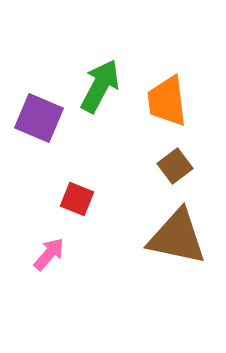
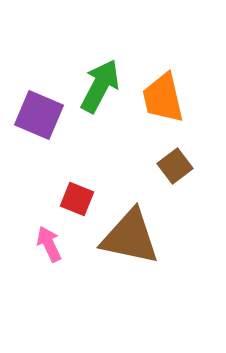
orange trapezoid: moved 4 px left, 3 px up; rotated 6 degrees counterclockwise
purple square: moved 3 px up
brown triangle: moved 47 px left
pink arrow: moved 10 px up; rotated 66 degrees counterclockwise
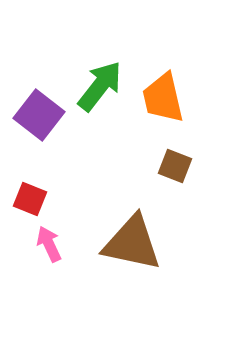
green arrow: rotated 10 degrees clockwise
purple square: rotated 15 degrees clockwise
brown square: rotated 32 degrees counterclockwise
red square: moved 47 px left
brown triangle: moved 2 px right, 6 px down
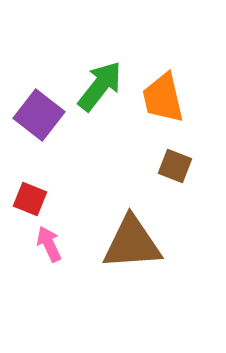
brown triangle: rotated 16 degrees counterclockwise
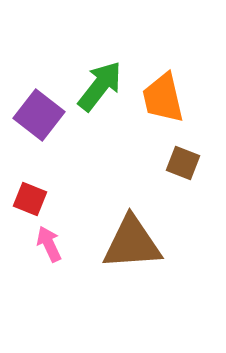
brown square: moved 8 px right, 3 px up
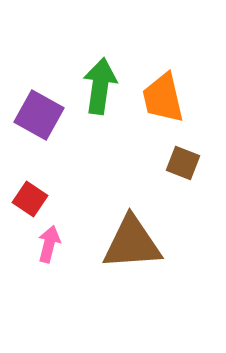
green arrow: rotated 30 degrees counterclockwise
purple square: rotated 9 degrees counterclockwise
red square: rotated 12 degrees clockwise
pink arrow: rotated 39 degrees clockwise
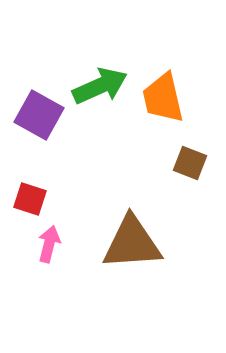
green arrow: rotated 58 degrees clockwise
brown square: moved 7 px right
red square: rotated 16 degrees counterclockwise
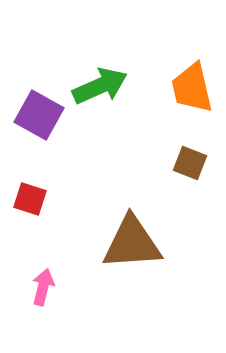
orange trapezoid: moved 29 px right, 10 px up
pink arrow: moved 6 px left, 43 px down
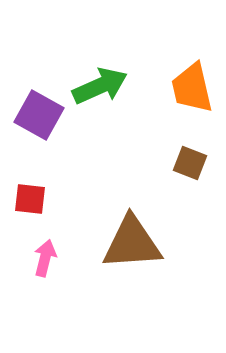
red square: rotated 12 degrees counterclockwise
pink arrow: moved 2 px right, 29 px up
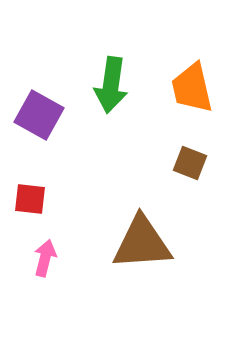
green arrow: moved 11 px right, 1 px up; rotated 122 degrees clockwise
brown triangle: moved 10 px right
